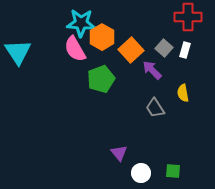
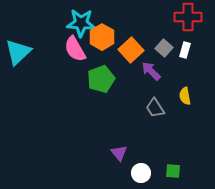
cyan triangle: rotated 20 degrees clockwise
purple arrow: moved 1 px left, 1 px down
yellow semicircle: moved 2 px right, 3 px down
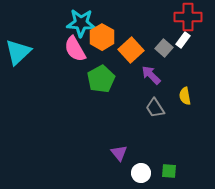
white rectangle: moved 2 px left, 10 px up; rotated 21 degrees clockwise
purple arrow: moved 4 px down
green pentagon: rotated 8 degrees counterclockwise
green square: moved 4 px left
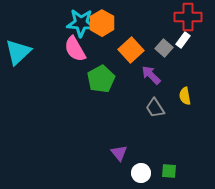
orange hexagon: moved 14 px up
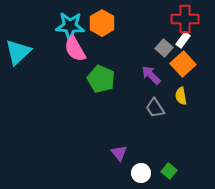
red cross: moved 3 px left, 2 px down
cyan star: moved 11 px left, 3 px down
orange square: moved 52 px right, 14 px down
green pentagon: rotated 20 degrees counterclockwise
yellow semicircle: moved 4 px left
green square: rotated 35 degrees clockwise
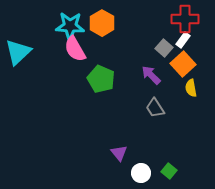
yellow semicircle: moved 10 px right, 8 px up
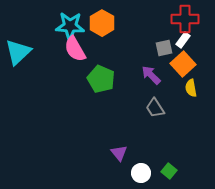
gray square: rotated 36 degrees clockwise
